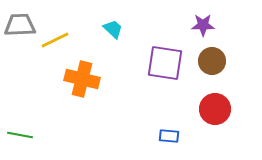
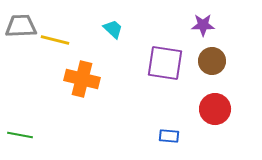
gray trapezoid: moved 1 px right, 1 px down
yellow line: rotated 40 degrees clockwise
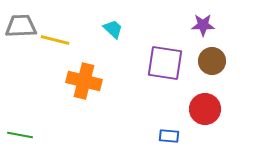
orange cross: moved 2 px right, 2 px down
red circle: moved 10 px left
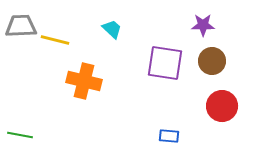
cyan trapezoid: moved 1 px left
red circle: moved 17 px right, 3 px up
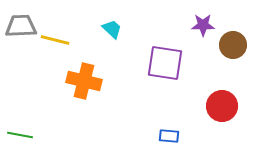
brown circle: moved 21 px right, 16 px up
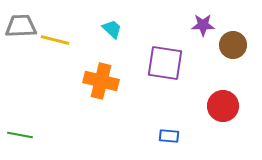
orange cross: moved 17 px right
red circle: moved 1 px right
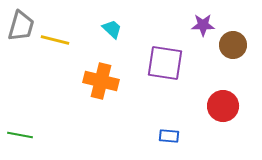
gray trapezoid: rotated 108 degrees clockwise
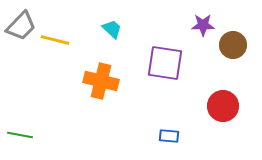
gray trapezoid: rotated 28 degrees clockwise
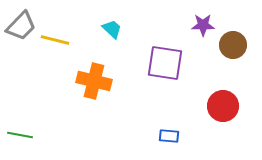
orange cross: moved 7 px left
